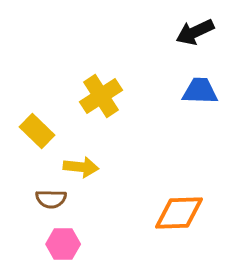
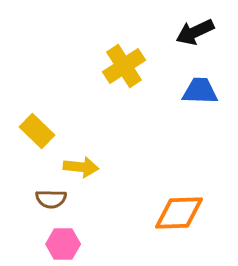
yellow cross: moved 23 px right, 30 px up
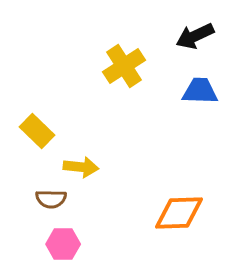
black arrow: moved 4 px down
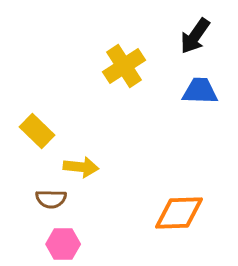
black arrow: rotated 30 degrees counterclockwise
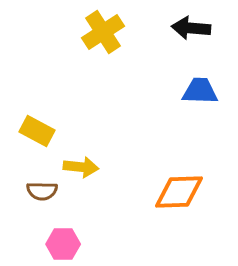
black arrow: moved 4 px left, 8 px up; rotated 60 degrees clockwise
yellow cross: moved 21 px left, 34 px up
yellow rectangle: rotated 16 degrees counterclockwise
brown semicircle: moved 9 px left, 8 px up
orange diamond: moved 21 px up
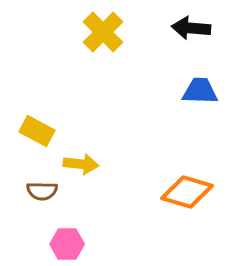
yellow cross: rotated 12 degrees counterclockwise
yellow arrow: moved 3 px up
orange diamond: moved 8 px right; rotated 18 degrees clockwise
pink hexagon: moved 4 px right
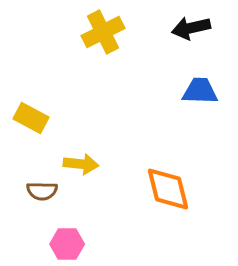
black arrow: rotated 18 degrees counterclockwise
yellow cross: rotated 18 degrees clockwise
yellow rectangle: moved 6 px left, 13 px up
orange diamond: moved 19 px left, 3 px up; rotated 60 degrees clockwise
